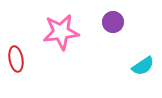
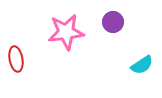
pink star: moved 5 px right
cyan semicircle: moved 1 px left, 1 px up
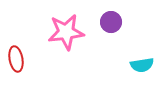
purple circle: moved 2 px left
cyan semicircle: rotated 25 degrees clockwise
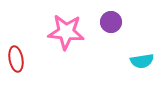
pink star: rotated 12 degrees clockwise
cyan semicircle: moved 4 px up
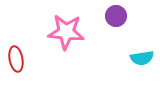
purple circle: moved 5 px right, 6 px up
cyan semicircle: moved 3 px up
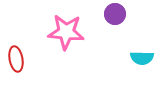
purple circle: moved 1 px left, 2 px up
cyan semicircle: rotated 10 degrees clockwise
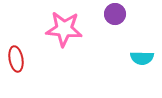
pink star: moved 2 px left, 3 px up
